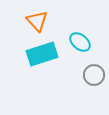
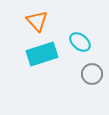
gray circle: moved 2 px left, 1 px up
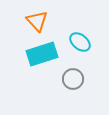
gray circle: moved 19 px left, 5 px down
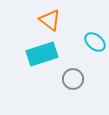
orange triangle: moved 13 px right, 1 px up; rotated 10 degrees counterclockwise
cyan ellipse: moved 15 px right
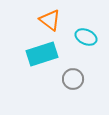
cyan ellipse: moved 9 px left, 5 px up; rotated 15 degrees counterclockwise
